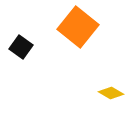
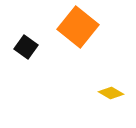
black square: moved 5 px right
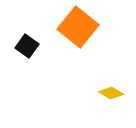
black square: moved 1 px right, 1 px up
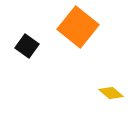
yellow diamond: rotated 10 degrees clockwise
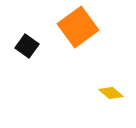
orange square: rotated 15 degrees clockwise
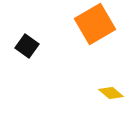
orange square: moved 17 px right, 3 px up; rotated 6 degrees clockwise
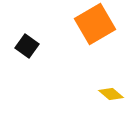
yellow diamond: moved 1 px down
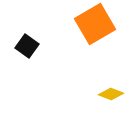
yellow diamond: rotated 20 degrees counterclockwise
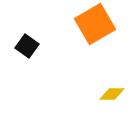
yellow diamond: moved 1 px right; rotated 20 degrees counterclockwise
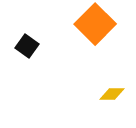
orange square: rotated 15 degrees counterclockwise
